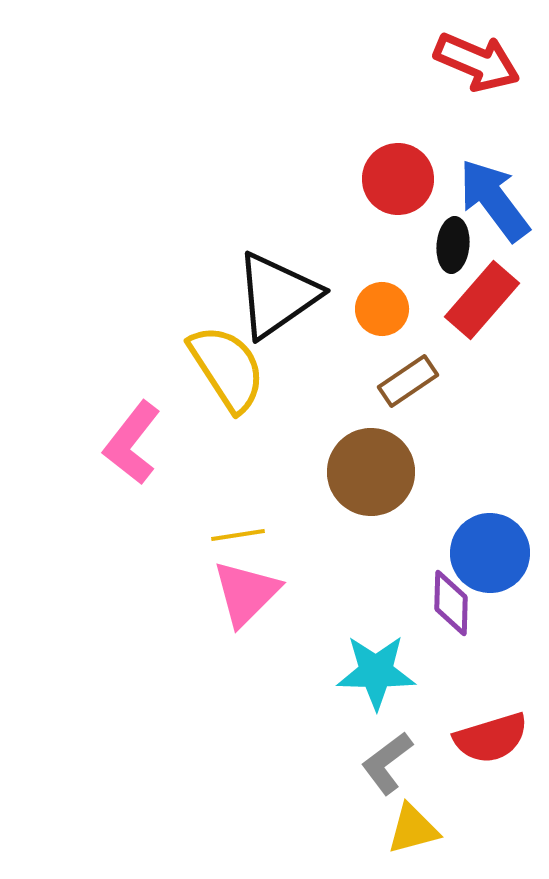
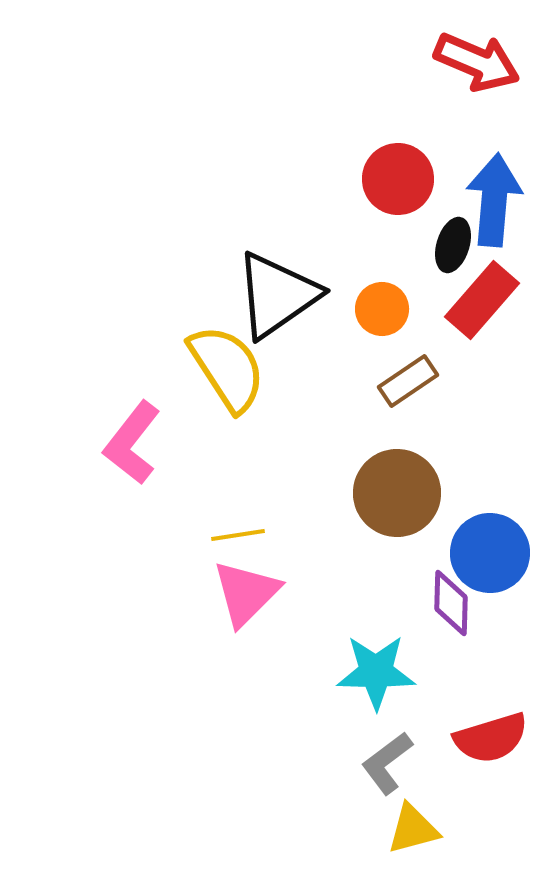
blue arrow: rotated 42 degrees clockwise
black ellipse: rotated 12 degrees clockwise
brown circle: moved 26 px right, 21 px down
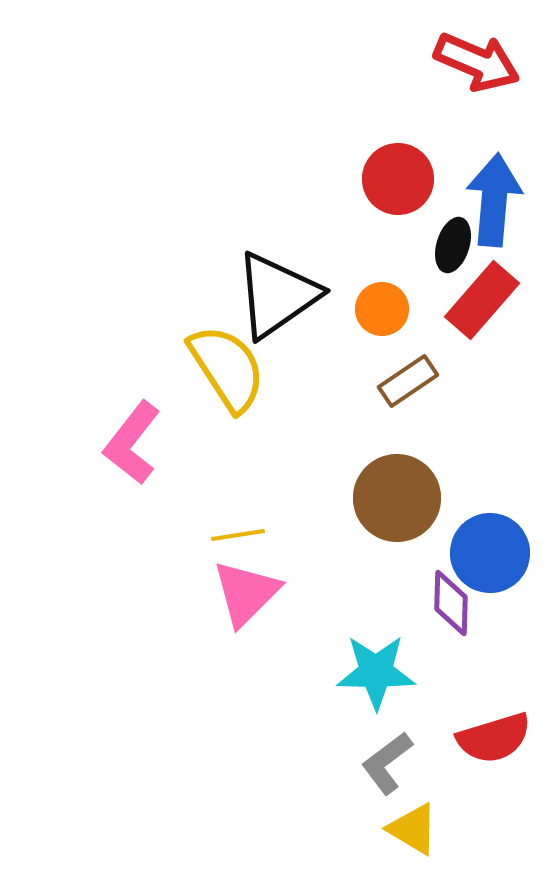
brown circle: moved 5 px down
red semicircle: moved 3 px right
yellow triangle: rotated 46 degrees clockwise
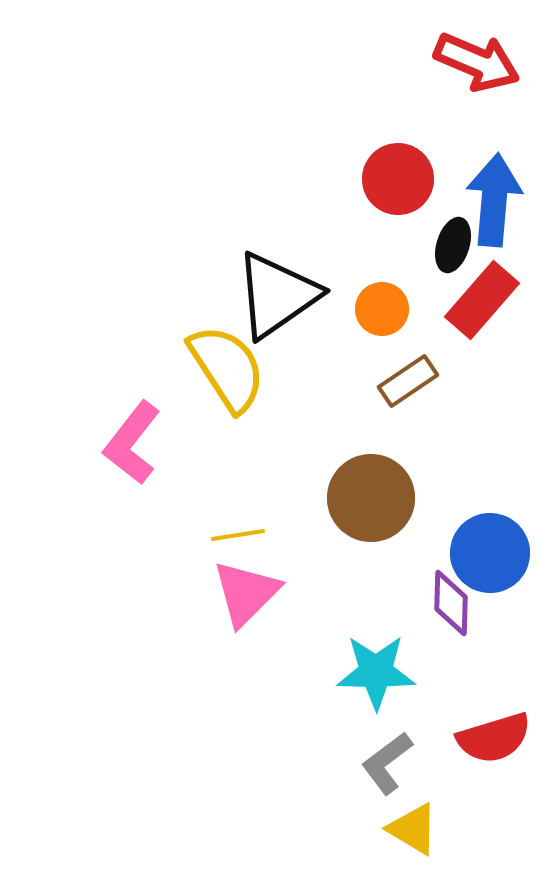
brown circle: moved 26 px left
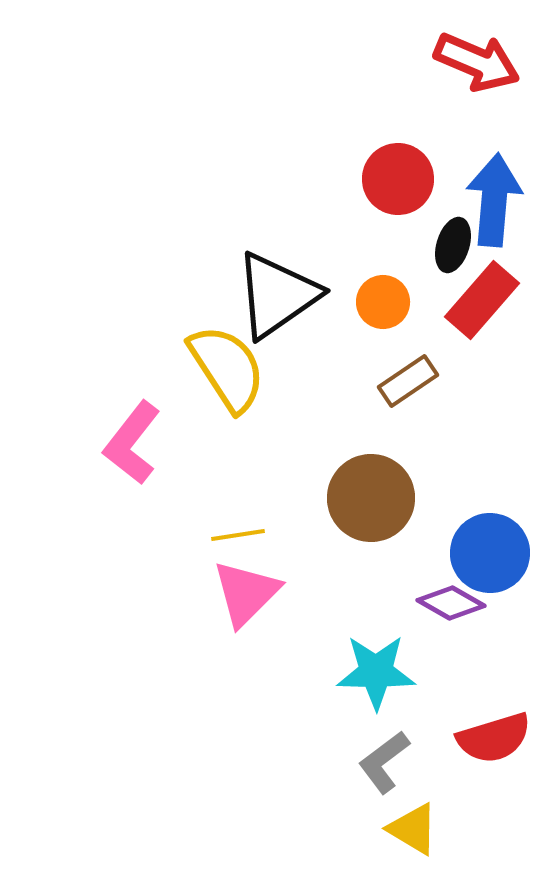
orange circle: moved 1 px right, 7 px up
purple diamond: rotated 62 degrees counterclockwise
gray L-shape: moved 3 px left, 1 px up
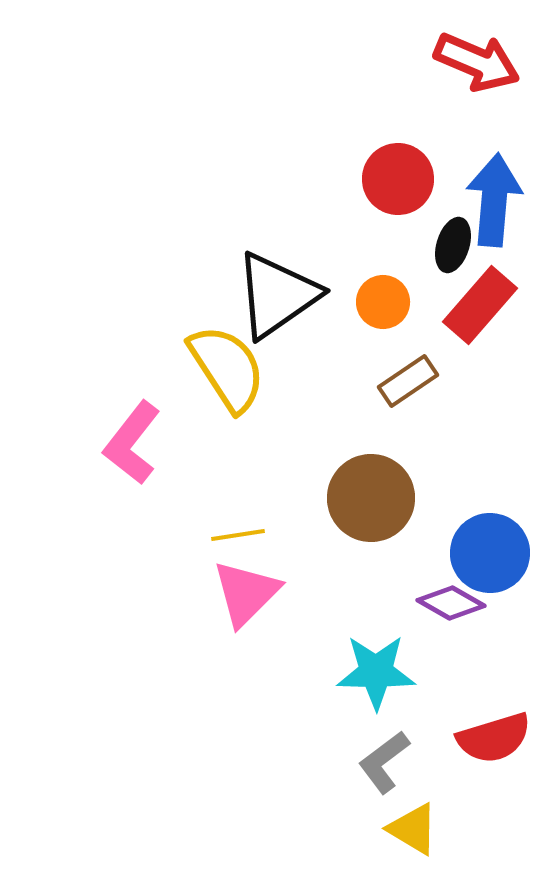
red rectangle: moved 2 px left, 5 px down
